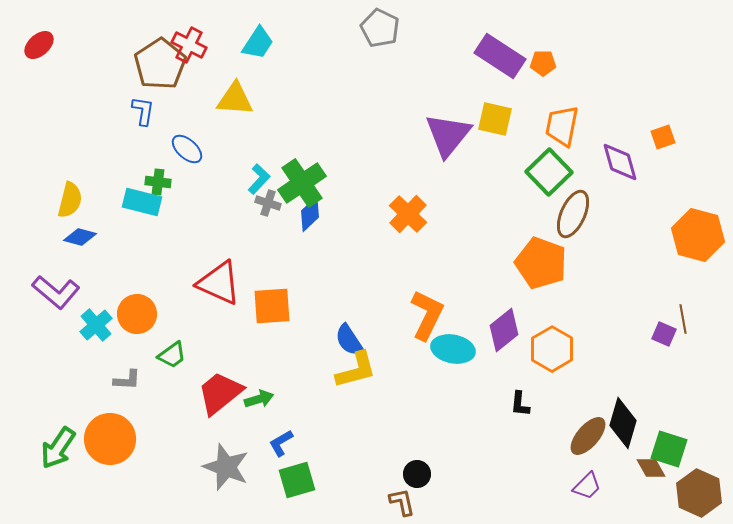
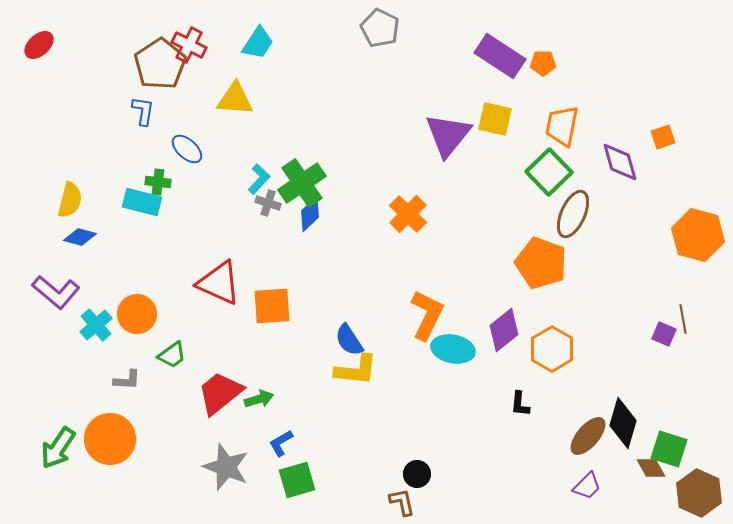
yellow L-shape at (356, 370): rotated 21 degrees clockwise
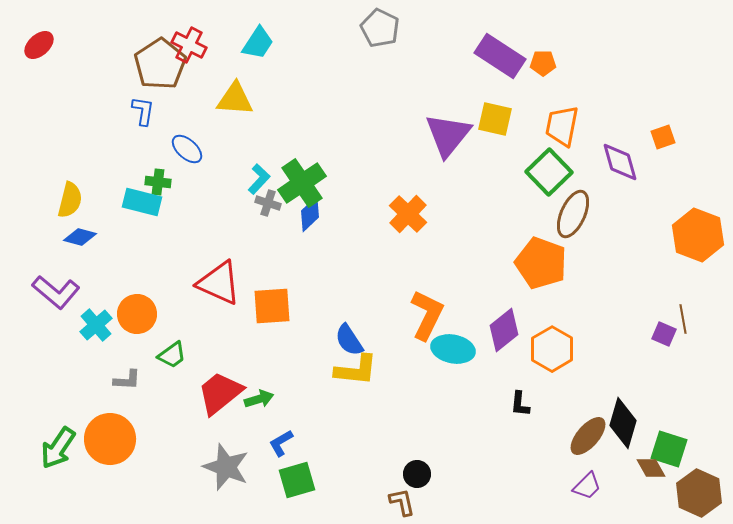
orange hexagon at (698, 235): rotated 6 degrees clockwise
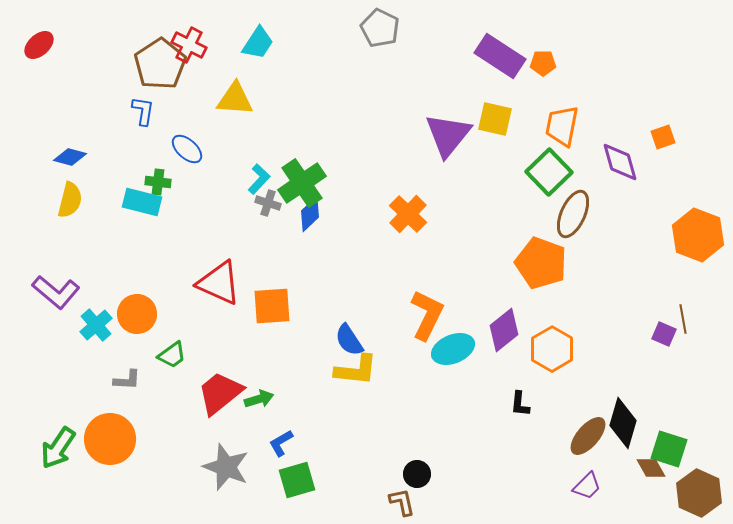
blue diamond at (80, 237): moved 10 px left, 80 px up
cyan ellipse at (453, 349): rotated 33 degrees counterclockwise
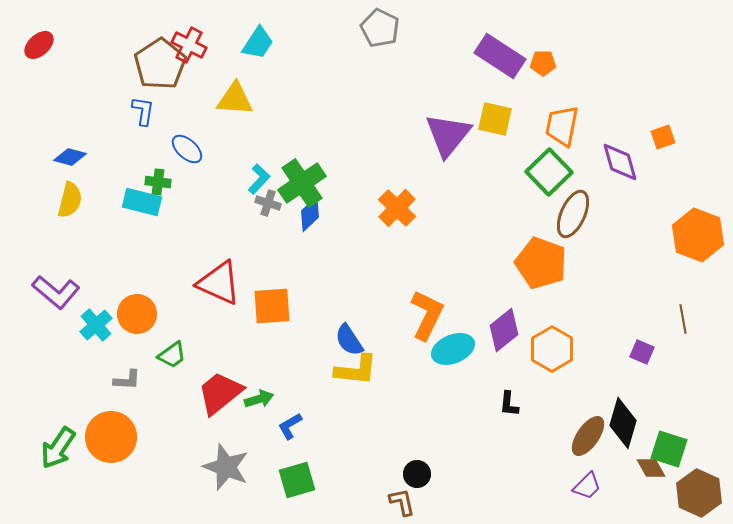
orange cross at (408, 214): moved 11 px left, 6 px up
purple square at (664, 334): moved 22 px left, 18 px down
black L-shape at (520, 404): moved 11 px left
brown ellipse at (588, 436): rotated 6 degrees counterclockwise
orange circle at (110, 439): moved 1 px right, 2 px up
blue L-shape at (281, 443): moved 9 px right, 17 px up
